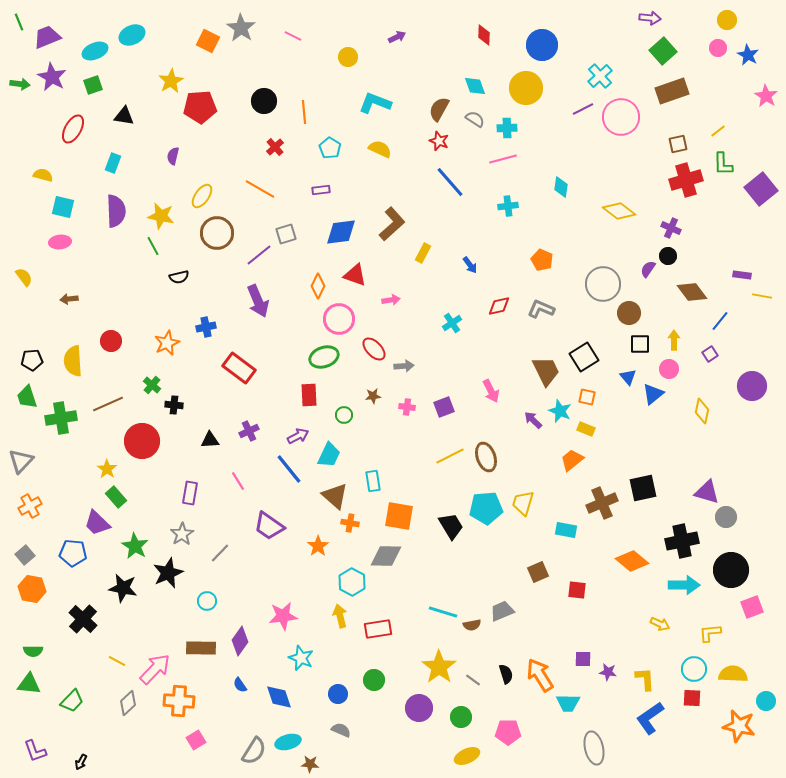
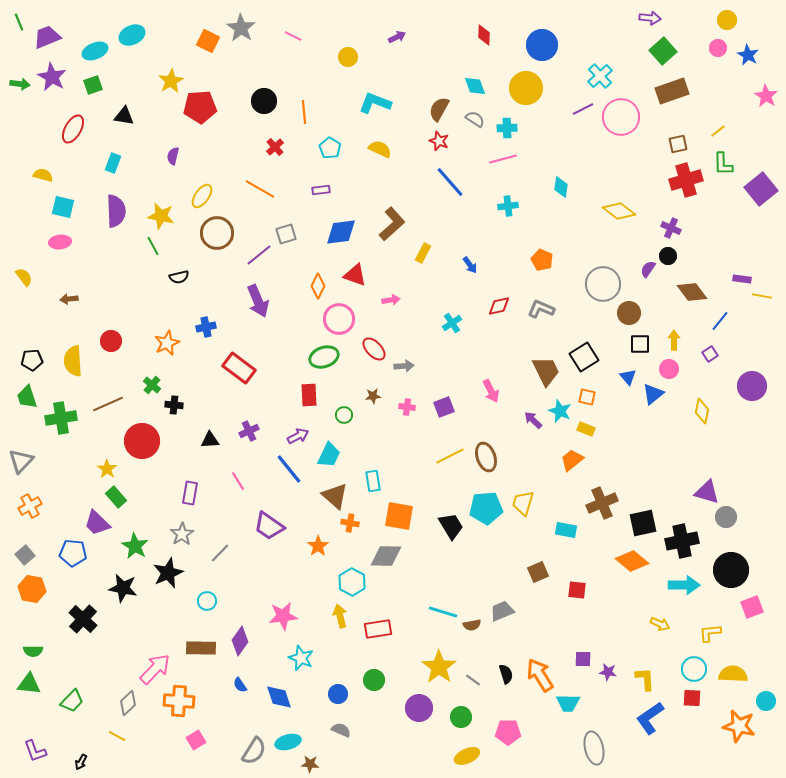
purple rectangle at (742, 275): moved 4 px down
black square at (643, 488): moved 35 px down
yellow line at (117, 661): moved 75 px down
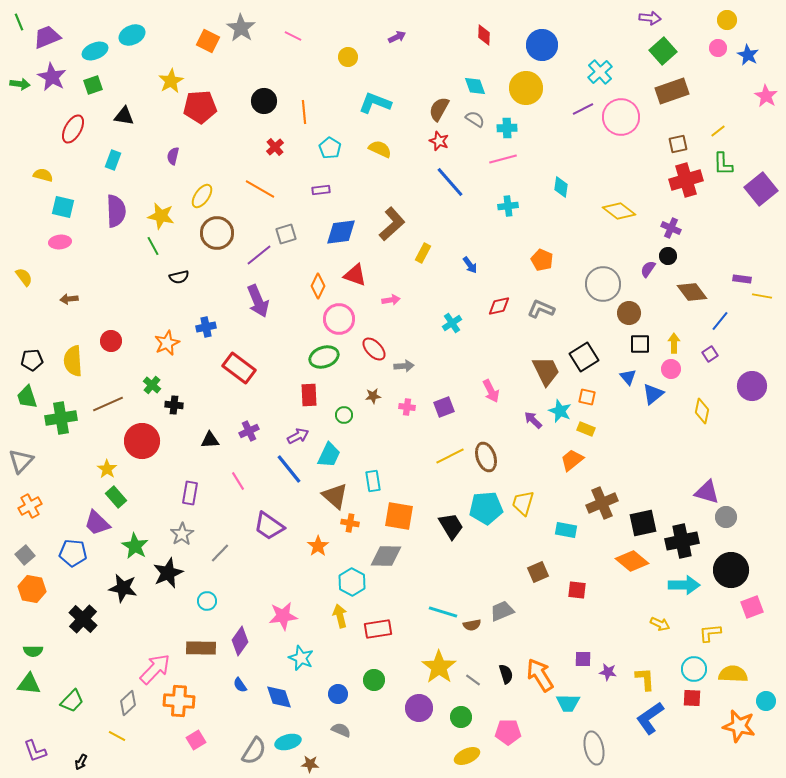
cyan cross at (600, 76): moved 4 px up
cyan rectangle at (113, 163): moved 3 px up
yellow arrow at (674, 340): moved 3 px down
pink circle at (669, 369): moved 2 px right
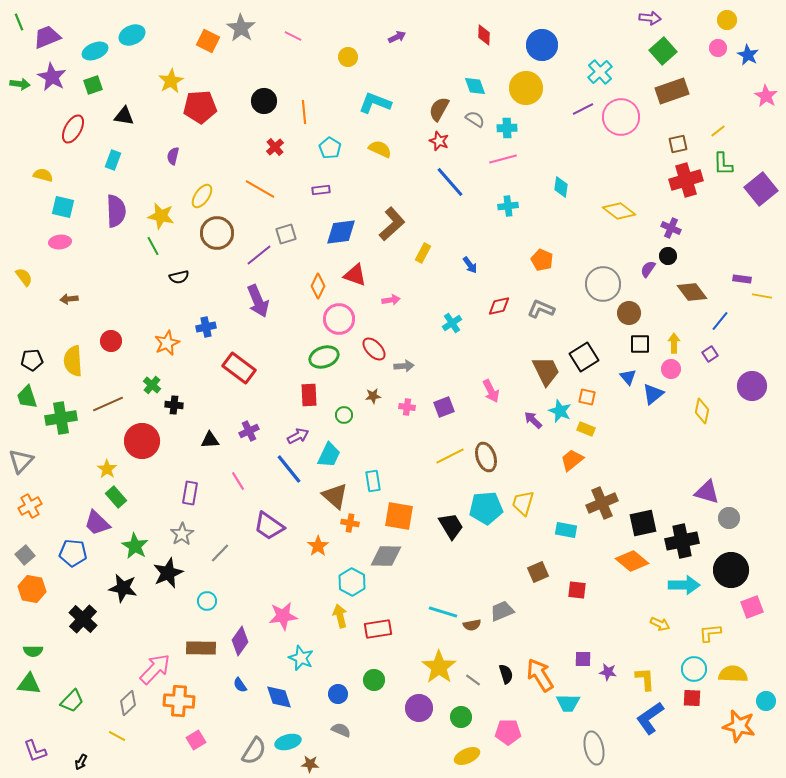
gray circle at (726, 517): moved 3 px right, 1 px down
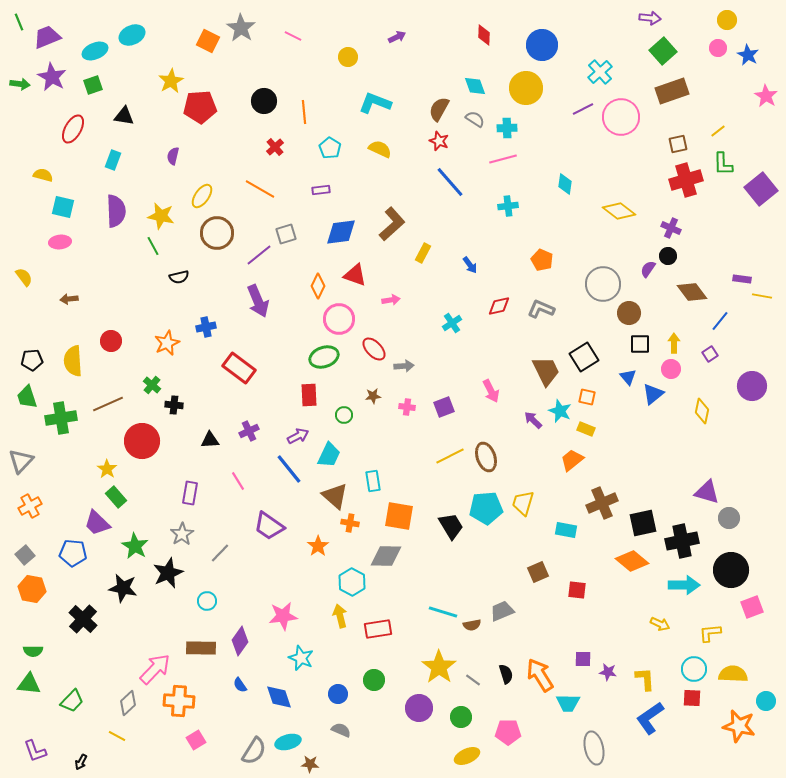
cyan diamond at (561, 187): moved 4 px right, 3 px up
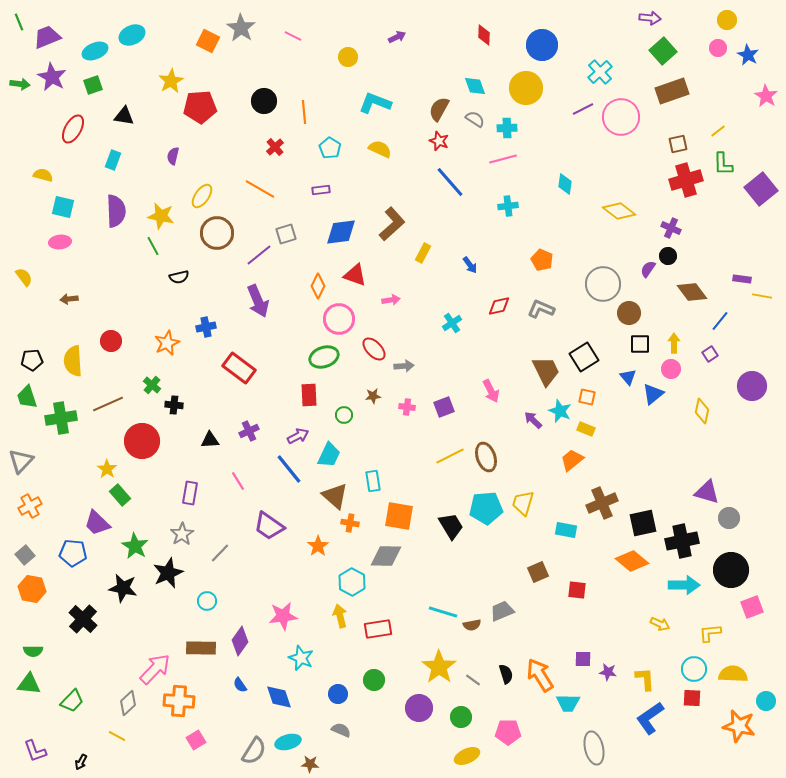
green rectangle at (116, 497): moved 4 px right, 2 px up
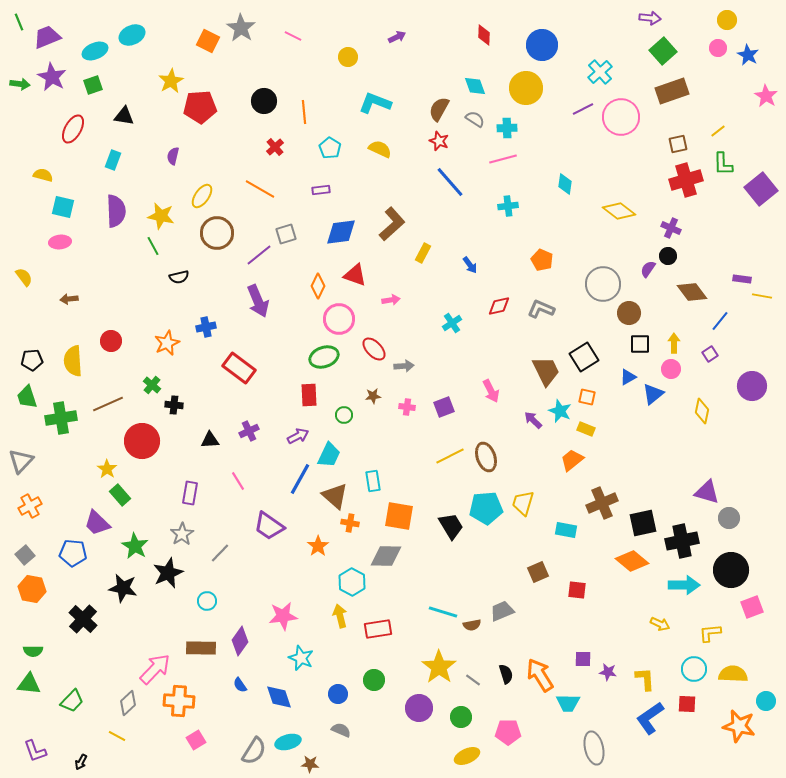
blue triangle at (628, 377): rotated 42 degrees clockwise
blue line at (289, 469): moved 11 px right, 10 px down; rotated 68 degrees clockwise
red square at (692, 698): moved 5 px left, 6 px down
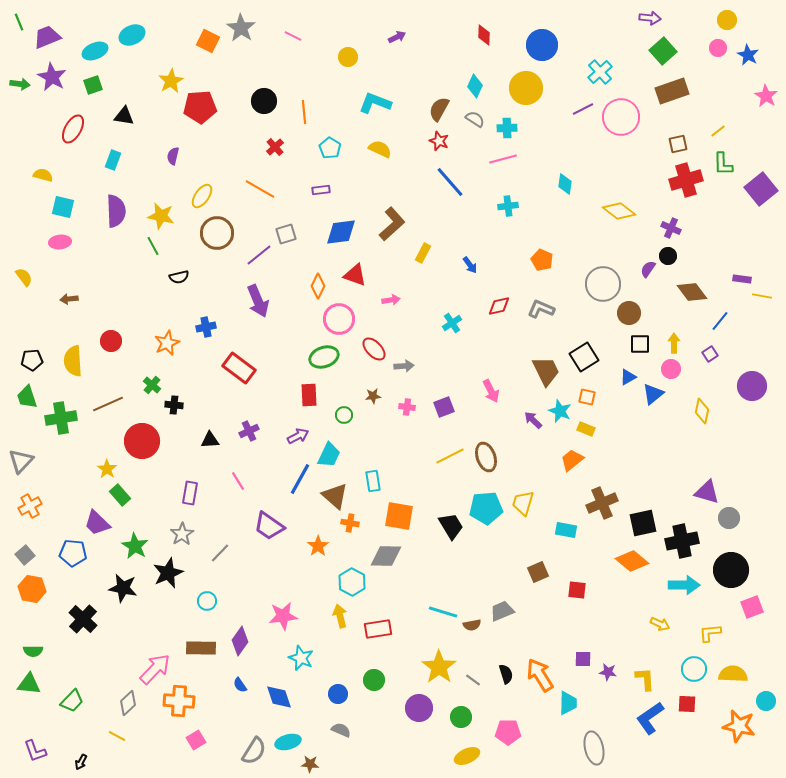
cyan diamond at (475, 86): rotated 45 degrees clockwise
cyan trapezoid at (568, 703): rotated 90 degrees counterclockwise
